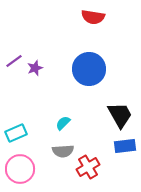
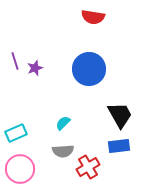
purple line: moved 1 px right; rotated 72 degrees counterclockwise
blue rectangle: moved 6 px left
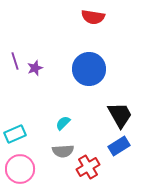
cyan rectangle: moved 1 px left, 1 px down
blue rectangle: rotated 25 degrees counterclockwise
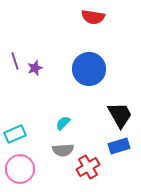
blue rectangle: rotated 15 degrees clockwise
gray semicircle: moved 1 px up
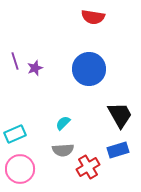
blue rectangle: moved 1 px left, 4 px down
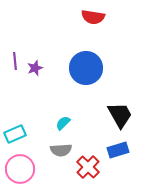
purple line: rotated 12 degrees clockwise
blue circle: moved 3 px left, 1 px up
gray semicircle: moved 2 px left
red cross: rotated 15 degrees counterclockwise
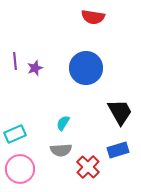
black trapezoid: moved 3 px up
cyan semicircle: rotated 14 degrees counterclockwise
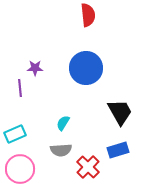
red semicircle: moved 5 px left, 2 px up; rotated 105 degrees counterclockwise
purple line: moved 5 px right, 27 px down
purple star: rotated 21 degrees clockwise
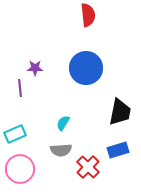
black trapezoid: rotated 40 degrees clockwise
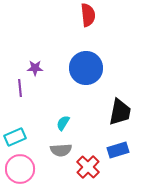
cyan rectangle: moved 3 px down
